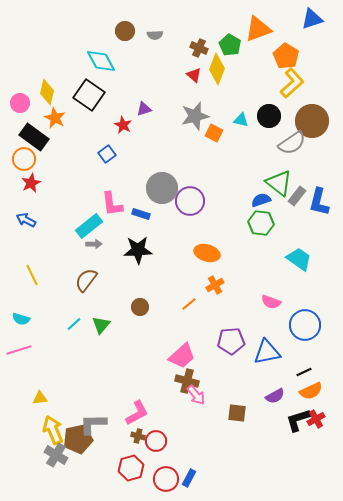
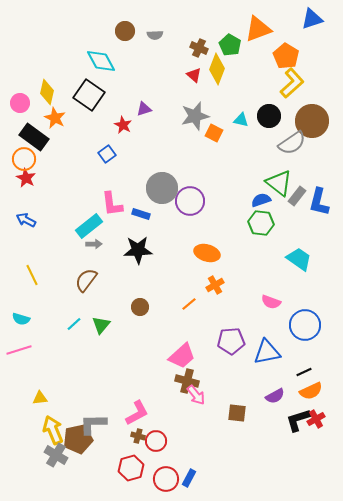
red star at (31, 183): moved 5 px left, 5 px up; rotated 18 degrees counterclockwise
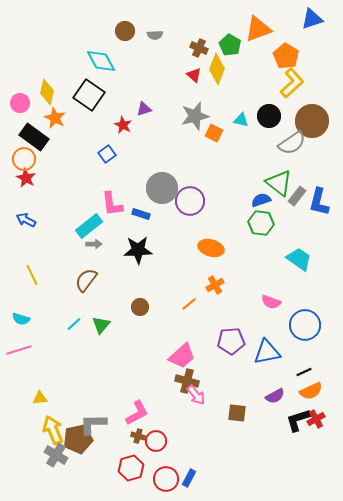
orange ellipse at (207, 253): moved 4 px right, 5 px up
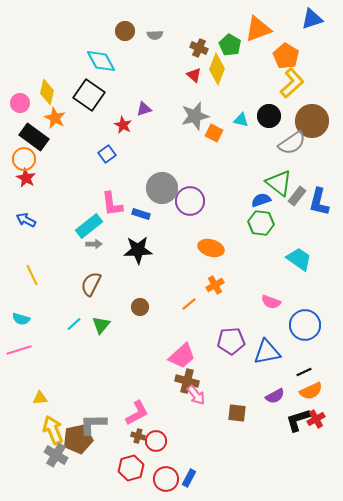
brown semicircle at (86, 280): moved 5 px right, 4 px down; rotated 10 degrees counterclockwise
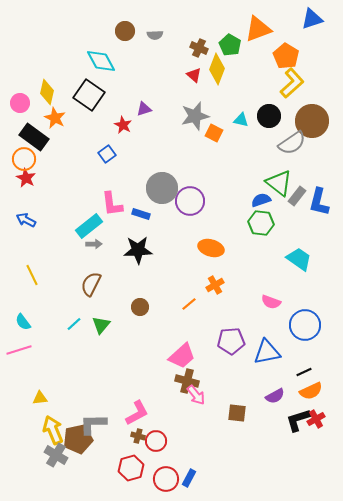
cyan semicircle at (21, 319): moved 2 px right, 3 px down; rotated 36 degrees clockwise
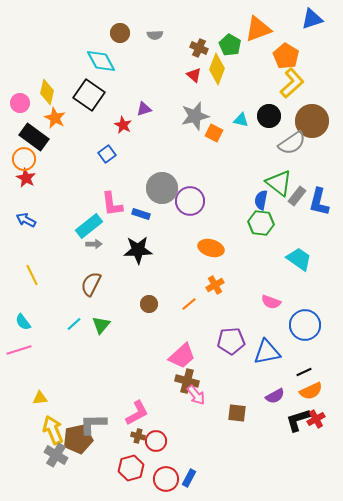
brown circle at (125, 31): moved 5 px left, 2 px down
blue semicircle at (261, 200): rotated 60 degrees counterclockwise
brown circle at (140, 307): moved 9 px right, 3 px up
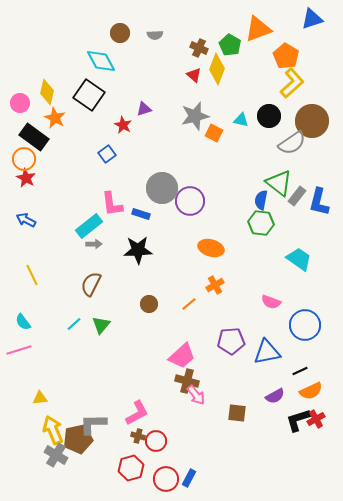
black line at (304, 372): moved 4 px left, 1 px up
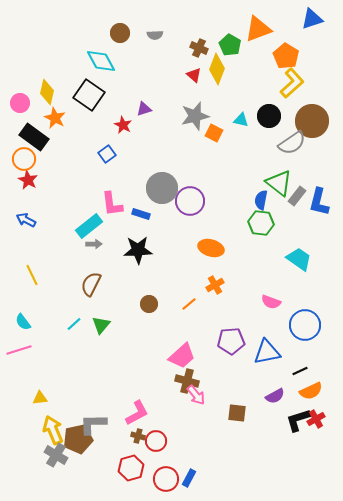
red star at (26, 178): moved 2 px right, 2 px down
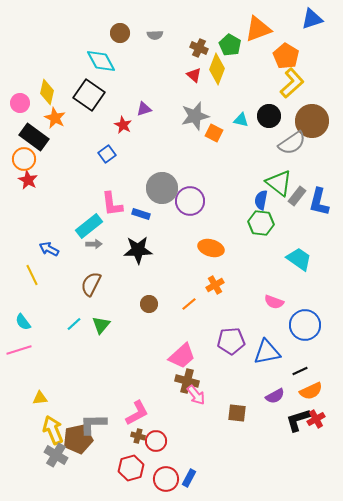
blue arrow at (26, 220): moved 23 px right, 29 px down
pink semicircle at (271, 302): moved 3 px right
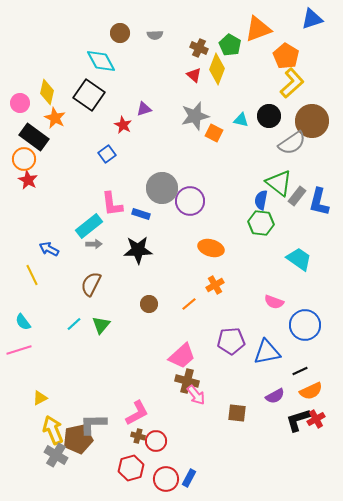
yellow triangle at (40, 398): rotated 21 degrees counterclockwise
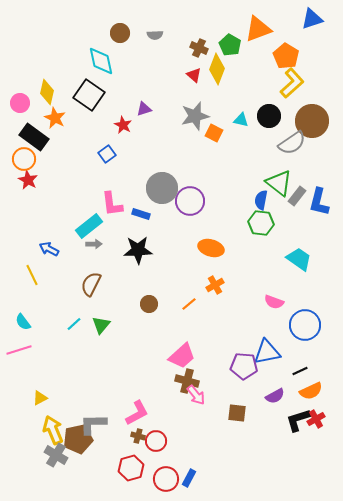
cyan diamond at (101, 61): rotated 16 degrees clockwise
purple pentagon at (231, 341): moved 13 px right, 25 px down; rotated 8 degrees clockwise
